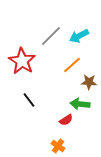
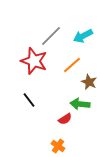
cyan arrow: moved 4 px right
red star: moved 12 px right; rotated 12 degrees counterclockwise
brown star: rotated 21 degrees clockwise
red semicircle: moved 1 px left, 1 px up
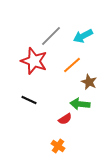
black line: rotated 28 degrees counterclockwise
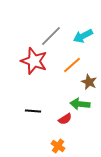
black line: moved 4 px right, 11 px down; rotated 21 degrees counterclockwise
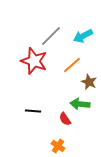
red semicircle: rotated 88 degrees clockwise
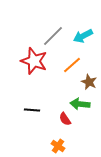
gray line: moved 2 px right
black line: moved 1 px left, 1 px up
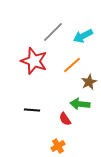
gray line: moved 4 px up
brown star: rotated 21 degrees clockwise
orange cross: rotated 24 degrees clockwise
